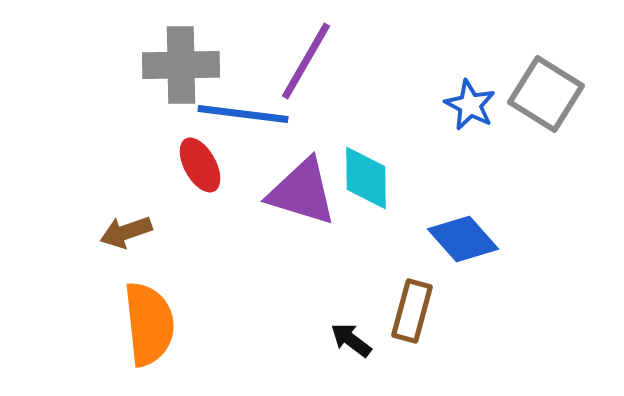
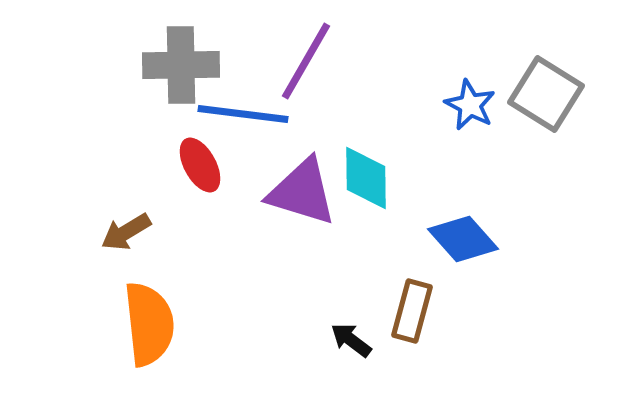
brown arrow: rotated 12 degrees counterclockwise
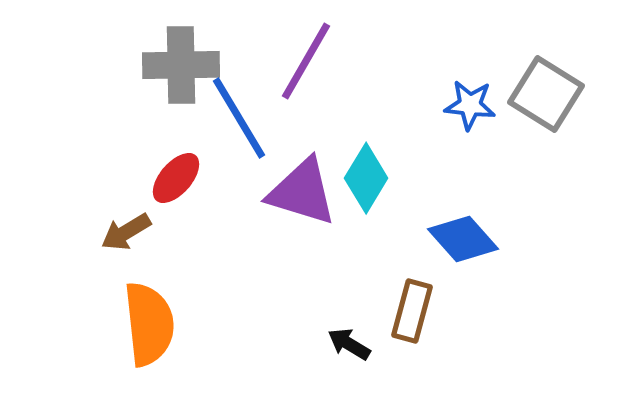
blue star: rotated 21 degrees counterclockwise
blue line: moved 4 px left, 4 px down; rotated 52 degrees clockwise
red ellipse: moved 24 px left, 13 px down; rotated 70 degrees clockwise
cyan diamond: rotated 32 degrees clockwise
black arrow: moved 2 px left, 4 px down; rotated 6 degrees counterclockwise
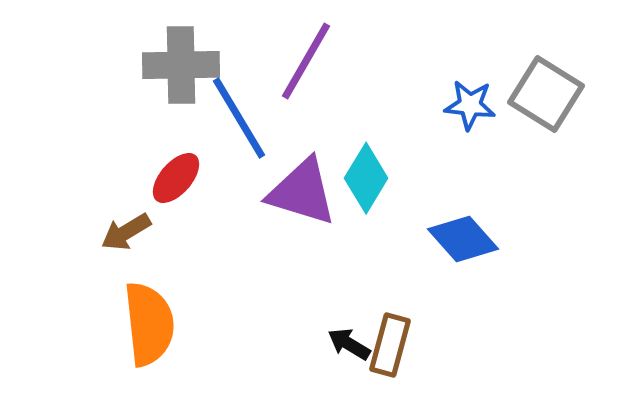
brown rectangle: moved 22 px left, 34 px down
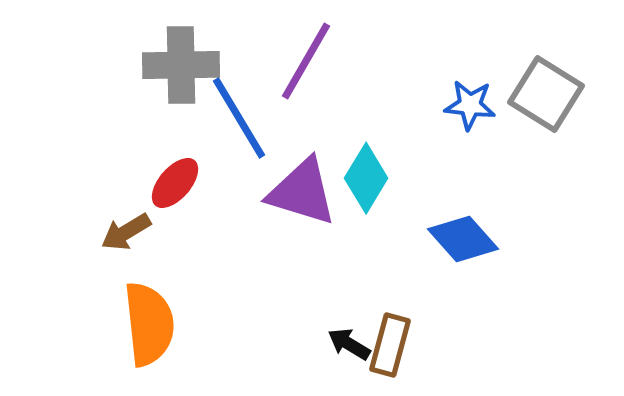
red ellipse: moved 1 px left, 5 px down
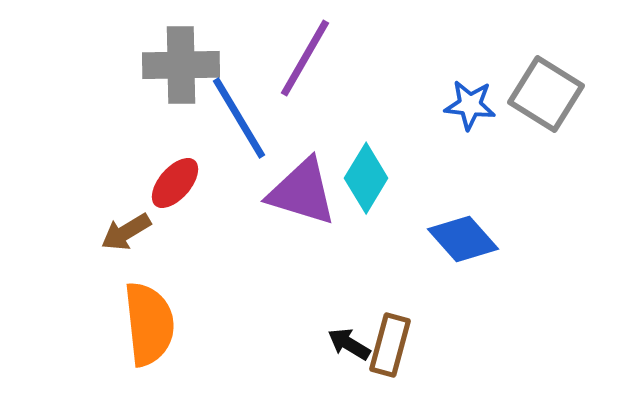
purple line: moved 1 px left, 3 px up
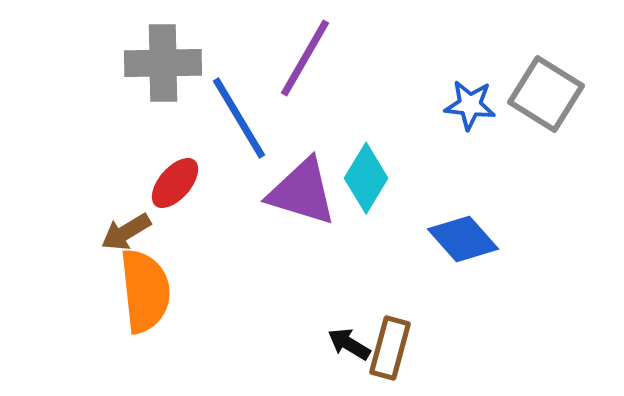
gray cross: moved 18 px left, 2 px up
orange semicircle: moved 4 px left, 33 px up
brown rectangle: moved 3 px down
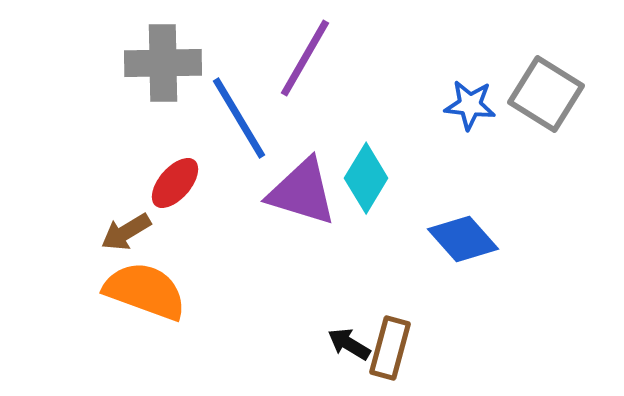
orange semicircle: rotated 64 degrees counterclockwise
